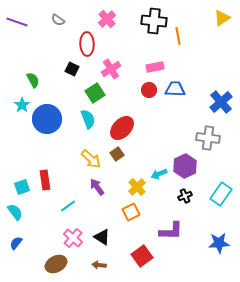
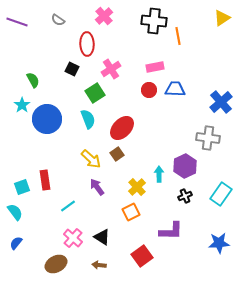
pink cross at (107, 19): moved 3 px left, 3 px up
cyan arrow at (159, 174): rotated 112 degrees clockwise
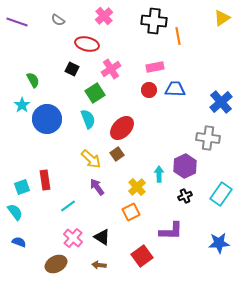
red ellipse at (87, 44): rotated 75 degrees counterclockwise
blue semicircle at (16, 243): moved 3 px right, 1 px up; rotated 72 degrees clockwise
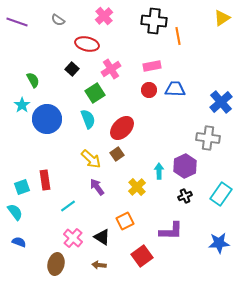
pink rectangle at (155, 67): moved 3 px left, 1 px up
black square at (72, 69): rotated 16 degrees clockwise
cyan arrow at (159, 174): moved 3 px up
orange square at (131, 212): moved 6 px left, 9 px down
brown ellipse at (56, 264): rotated 50 degrees counterclockwise
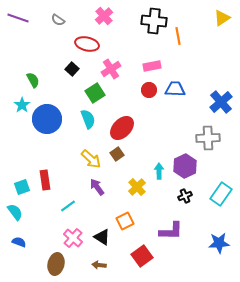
purple line at (17, 22): moved 1 px right, 4 px up
gray cross at (208, 138): rotated 10 degrees counterclockwise
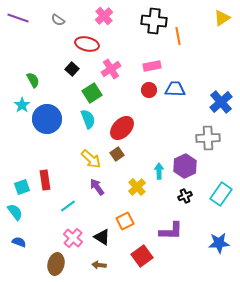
green square at (95, 93): moved 3 px left
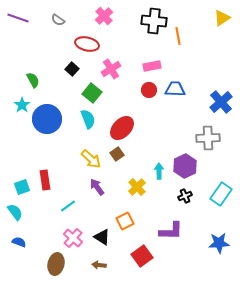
green square at (92, 93): rotated 18 degrees counterclockwise
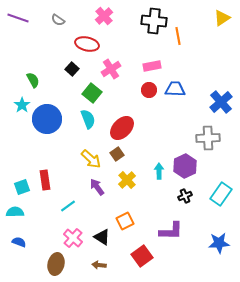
yellow cross at (137, 187): moved 10 px left, 7 px up
cyan semicircle at (15, 212): rotated 54 degrees counterclockwise
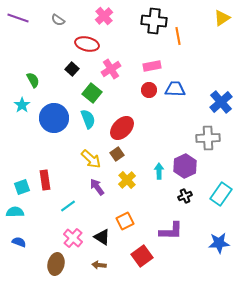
blue circle at (47, 119): moved 7 px right, 1 px up
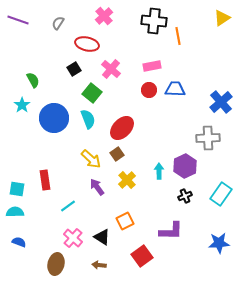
purple line at (18, 18): moved 2 px down
gray semicircle at (58, 20): moved 3 px down; rotated 88 degrees clockwise
black square at (72, 69): moved 2 px right; rotated 16 degrees clockwise
pink cross at (111, 69): rotated 18 degrees counterclockwise
cyan square at (22, 187): moved 5 px left, 2 px down; rotated 28 degrees clockwise
